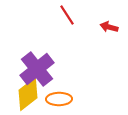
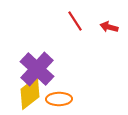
red line: moved 8 px right, 6 px down
purple cross: rotated 8 degrees counterclockwise
yellow diamond: moved 2 px right, 1 px up
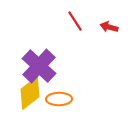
purple cross: moved 2 px right, 3 px up
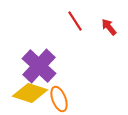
red arrow: rotated 36 degrees clockwise
yellow diamond: rotated 56 degrees clockwise
orange ellipse: rotated 70 degrees clockwise
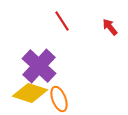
red line: moved 13 px left
red arrow: moved 1 px right
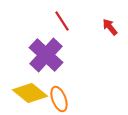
purple cross: moved 7 px right, 11 px up
yellow diamond: rotated 20 degrees clockwise
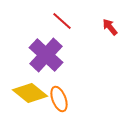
red line: rotated 15 degrees counterclockwise
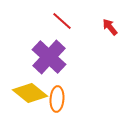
purple cross: moved 3 px right, 2 px down
orange ellipse: moved 2 px left; rotated 25 degrees clockwise
